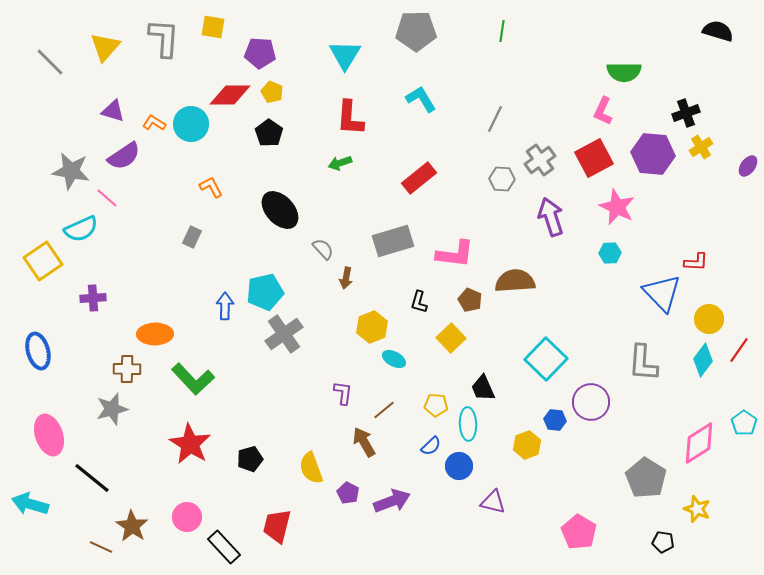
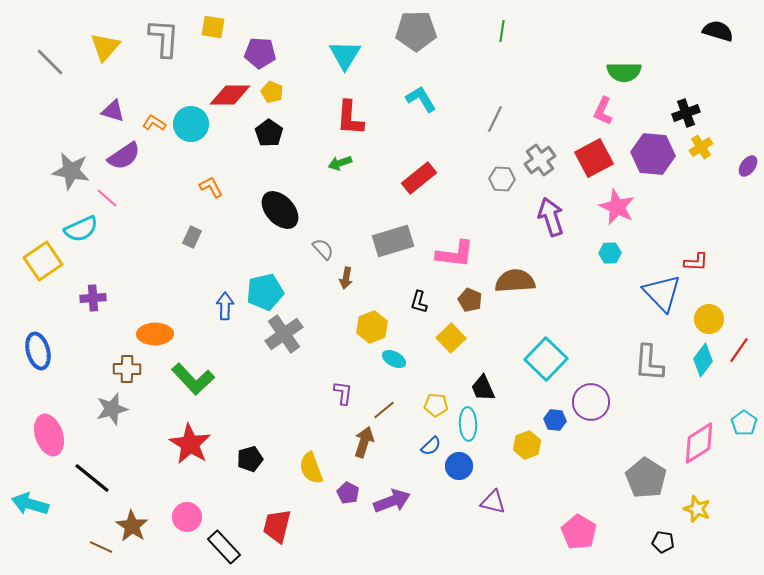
gray L-shape at (643, 363): moved 6 px right
brown arrow at (364, 442): rotated 48 degrees clockwise
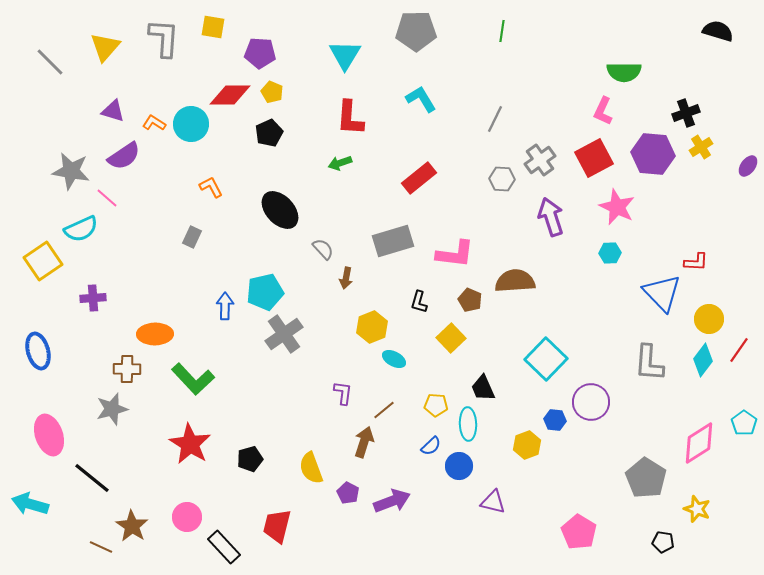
black pentagon at (269, 133): rotated 12 degrees clockwise
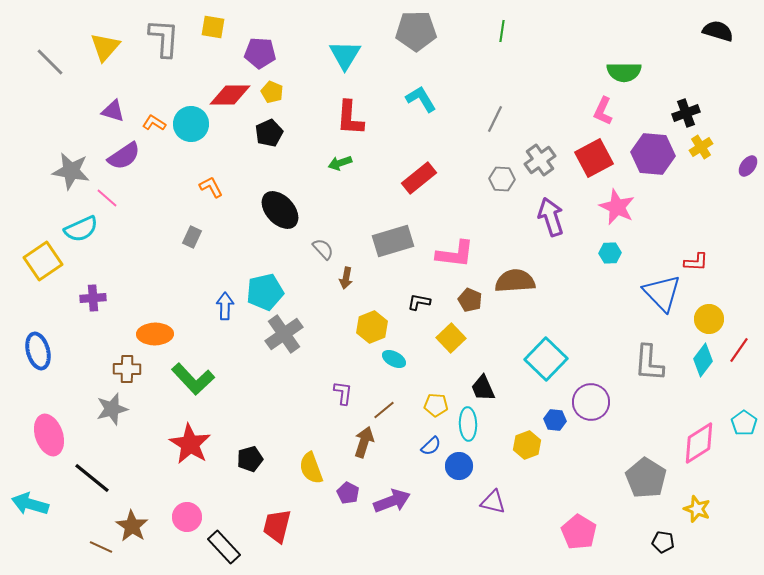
black L-shape at (419, 302): rotated 85 degrees clockwise
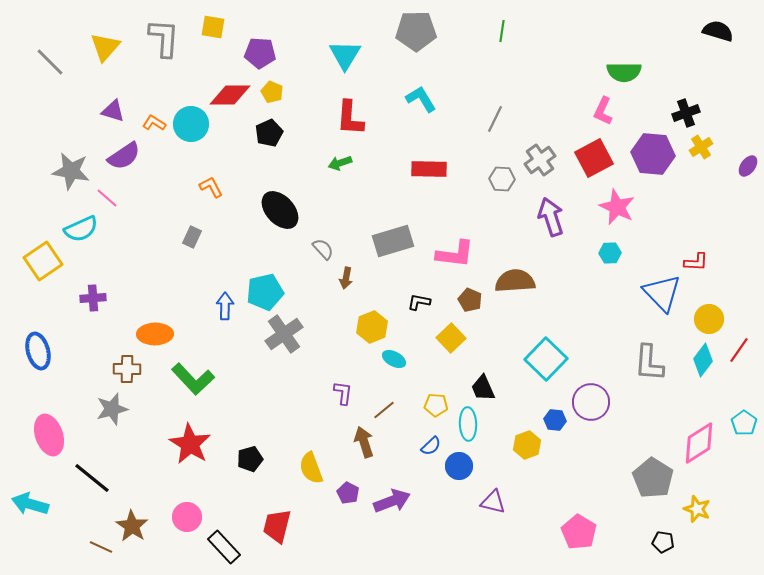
red rectangle at (419, 178): moved 10 px right, 9 px up; rotated 40 degrees clockwise
brown arrow at (364, 442): rotated 36 degrees counterclockwise
gray pentagon at (646, 478): moved 7 px right
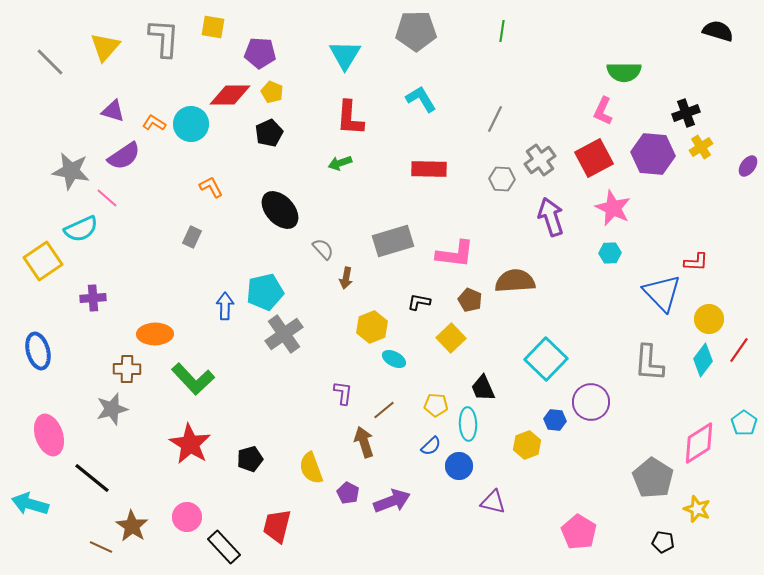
pink star at (617, 207): moved 4 px left, 1 px down
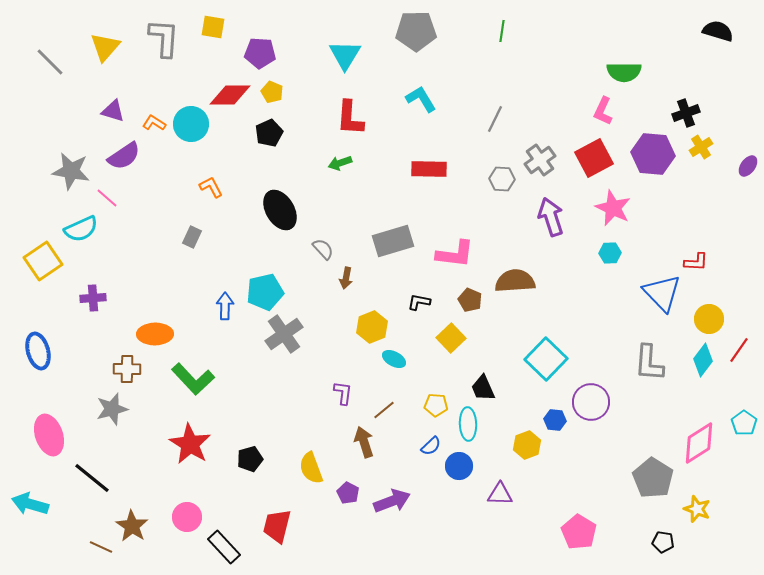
black ellipse at (280, 210): rotated 12 degrees clockwise
purple triangle at (493, 502): moved 7 px right, 8 px up; rotated 12 degrees counterclockwise
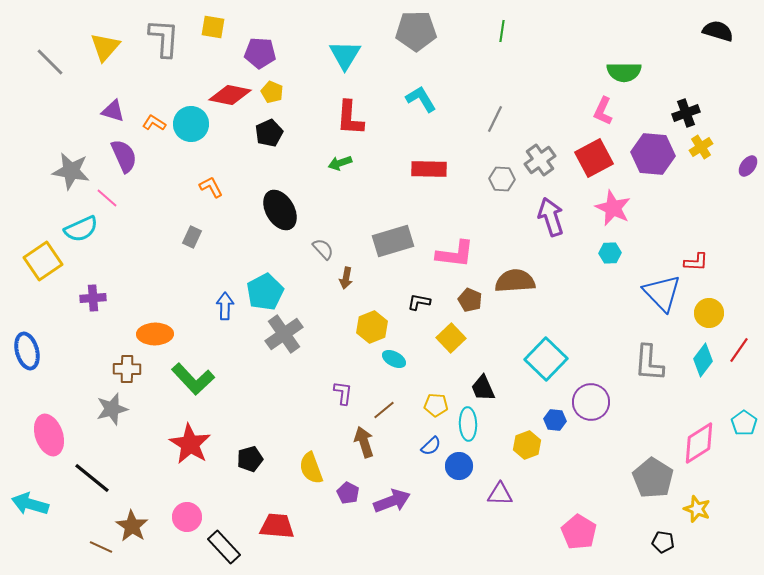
red diamond at (230, 95): rotated 12 degrees clockwise
purple semicircle at (124, 156): rotated 80 degrees counterclockwise
cyan pentagon at (265, 292): rotated 15 degrees counterclockwise
yellow circle at (709, 319): moved 6 px up
blue ellipse at (38, 351): moved 11 px left
red trapezoid at (277, 526): rotated 81 degrees clockwise
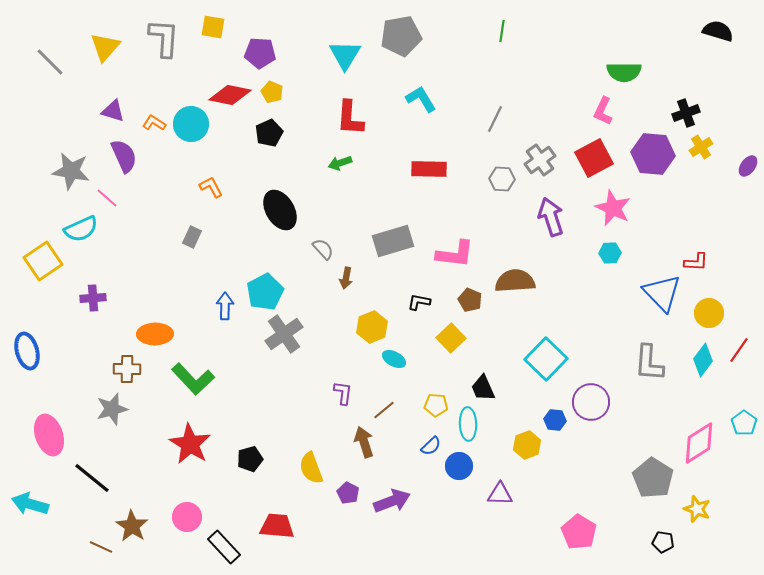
gray pentagon at (416, 31): moved 15 px left, 5 px down; rotated 9 degrees counterclockwise
